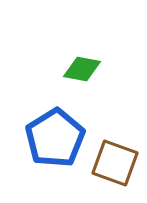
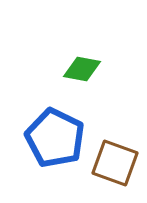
blue pentagon: rotated 14 degrees counterclockwise
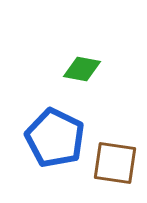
brown square: rotated 12 degrees counterclockwise
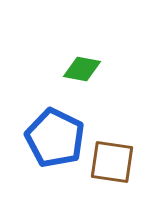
brown square: moved 3 px left, 1 px up
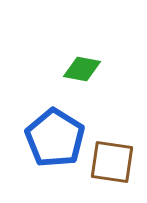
blue pentagon: rotated 6 degrees clockwise
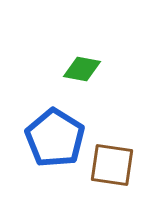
brown square: moved 3 px down
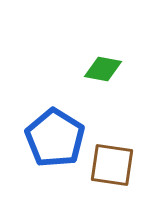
green diamond: moved 21 px right
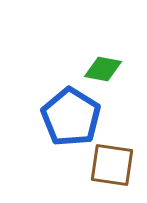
blue pentagon: moved 16 px right, 21 px up
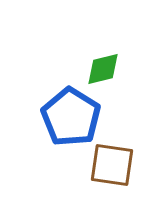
green diamond: rotated 24 degrees counterclockwise
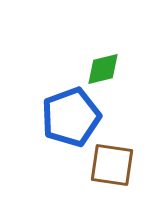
blue pentagon: rotated 20 degrees clockwise
